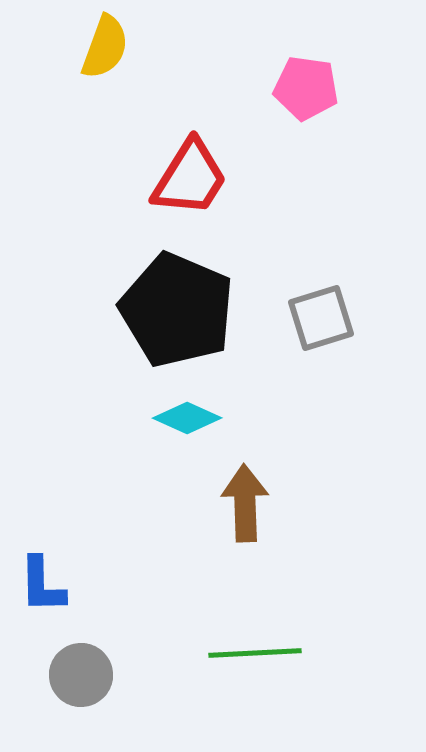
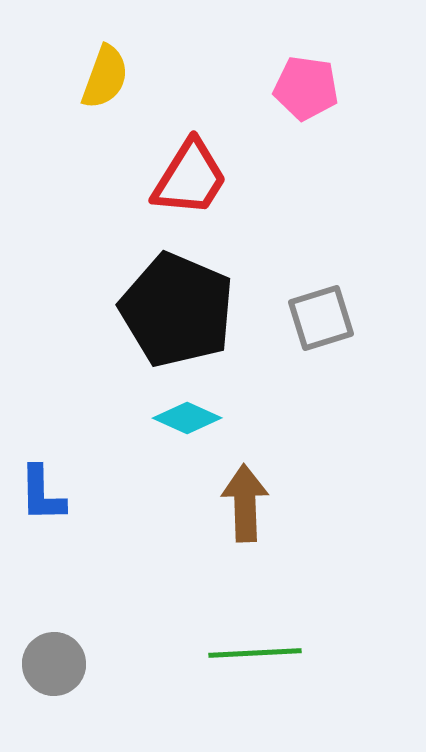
yellow semicircle: moved 30 px down
blue L-shape: moved 91 px up
gray circle: moved 27 px left, 11 px up
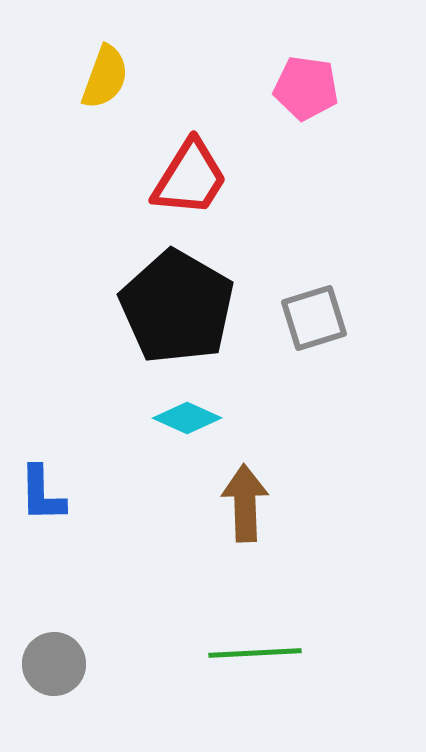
black pentagon: moved 3 px up; rotated 7 degrees clockwise
gray square: moved 7 px left
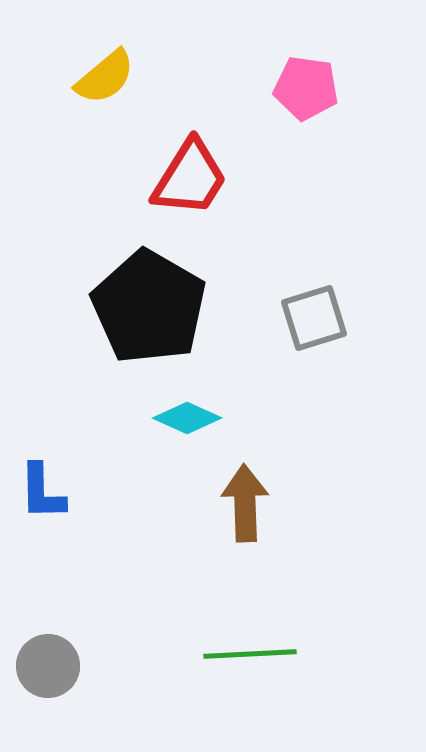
yellow semicircle: rotated 30 degrees clockwise
black pentagon: moved 28 px left
blue L-shape: moved 2 px up
green line: moved 5 px left, 1 px down
gray circle: moved 6 px left, 2 px down
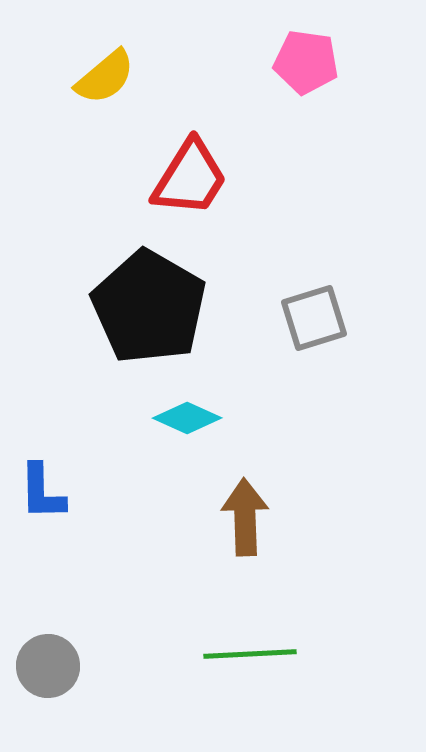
pink pentagon: moved 26 px up
brown arrow: moved 14 px down
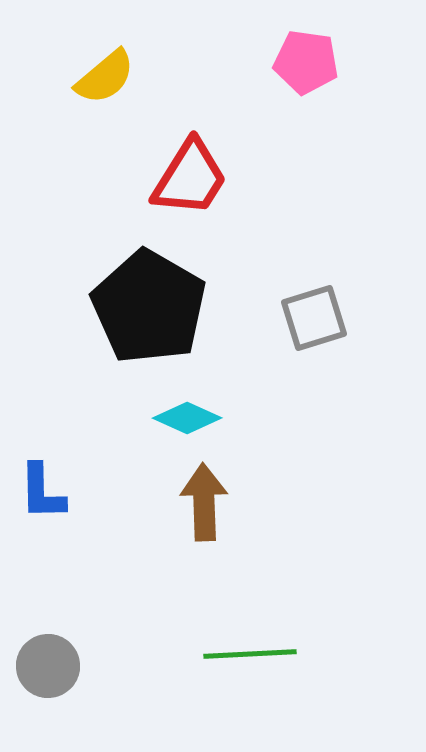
brown arrow: moved 41 px left, 15 px up
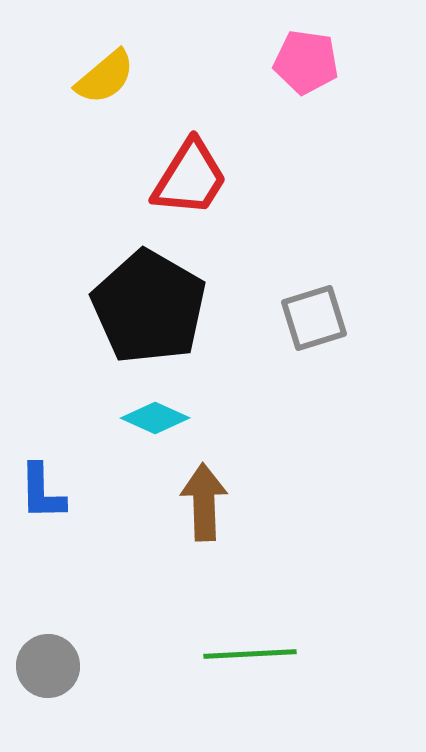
cyan diamond: moved 32 px left
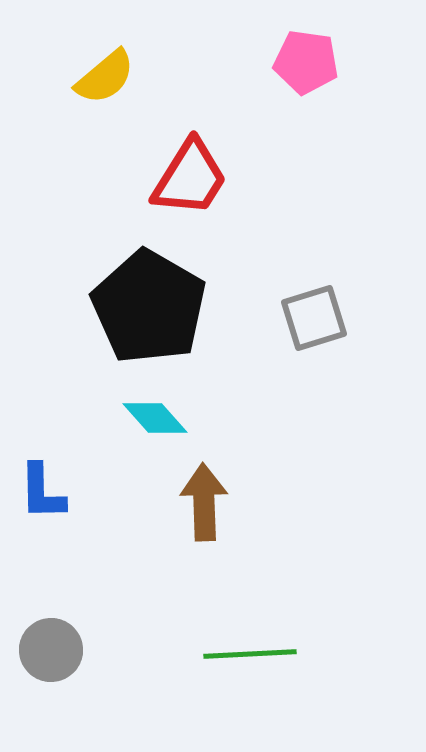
cyan diamond: rotated 24 degrees clockwise
gray circle: moved 3 px right, 16 px up
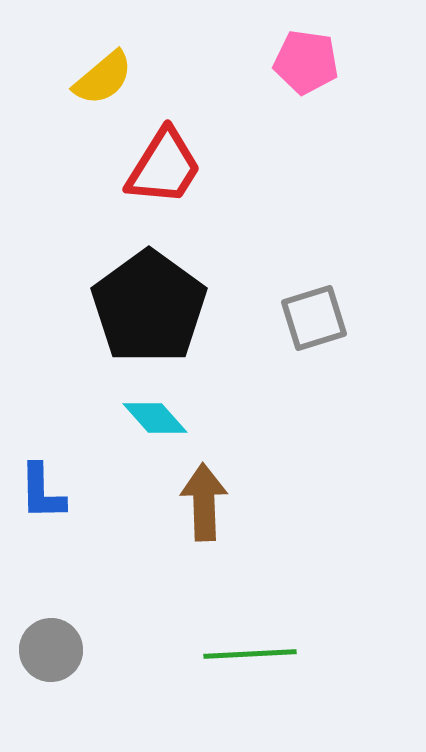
yellow semicircle: moved 2 px left, 1 px down
red trapezoid: moved 26 px left, 11 px up
black pentagon: rotated 6 degrees clockwise
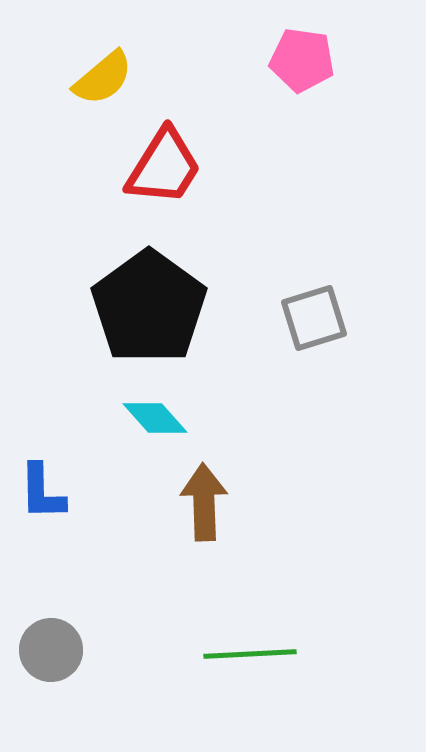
pink pentagon: moved 4 px left, 2 px up
